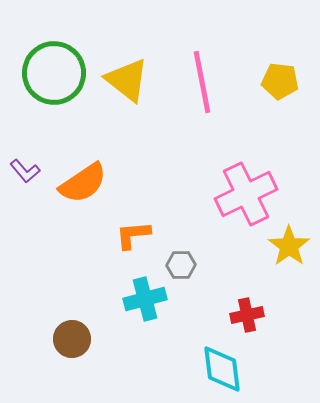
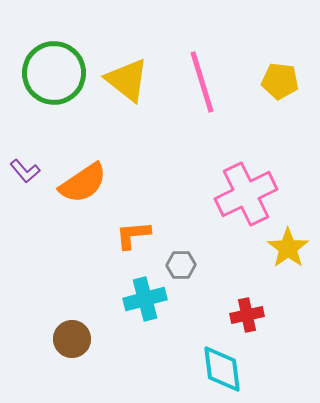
pink line: rotated 6 degrees counterclockwise
yellow star: moved 1 px left, 2 px down
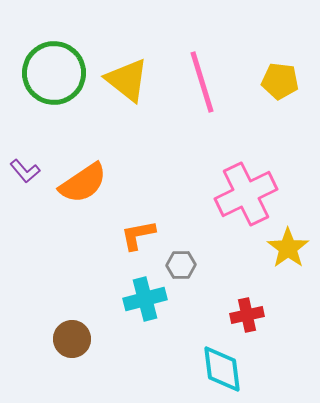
orange L-shape: moved 5 px right; rotated 6 degrees counterclockwise
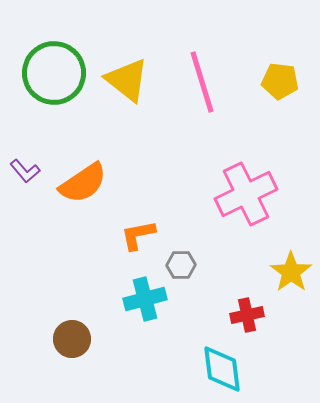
yellow star: moved 3 px right, 24 px down
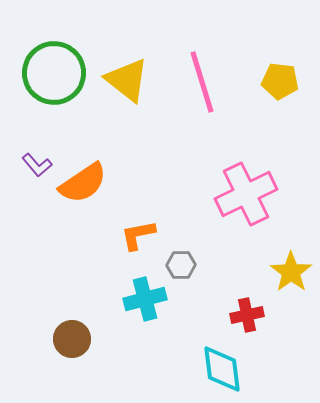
purple L-shape: moved 12 px right, 6 px up
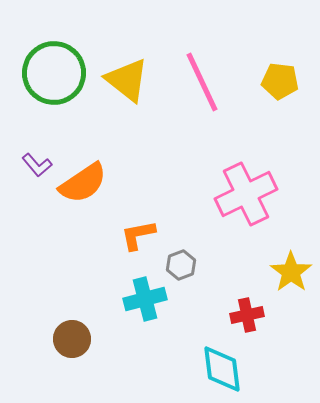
pink line: rotated 8 degrees counterclockwise
gray hexagon: rotated 20 degrees counterclockwise
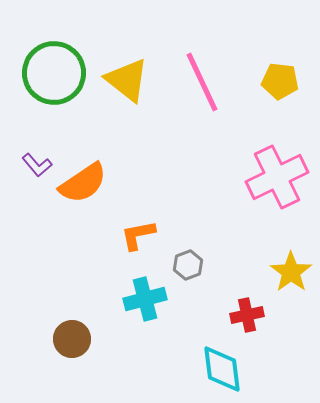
pink cross: moved 31 px right, 17 px up
gray hexagon: moved 7 px right
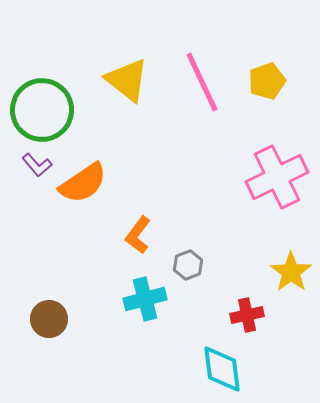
green circle: moved 12 px left, 37 px down
yellow pentagon: moved 13 px left; rotated 27 degrees counterclockwise
orange L-shape: rotated 42 degrees counterclockwise
brown circle: moved 23 px left, 20 px up
